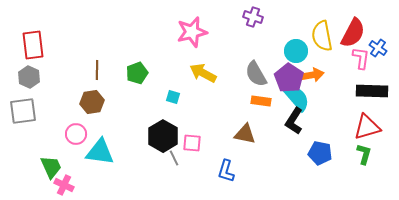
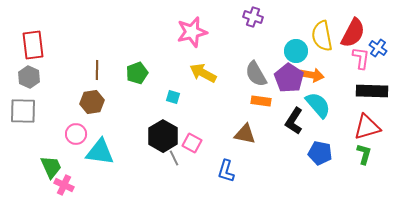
orange arrow: rotated 20 degrees clockwise
cyan semicircle: moved 21 px right, 7 px down
gray square: rotated 8 degrees clockwise
pink square: rotated 24 degrees clockwise
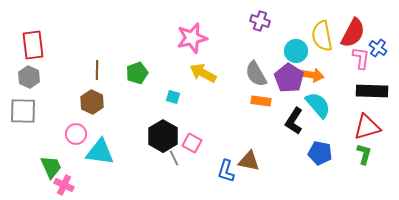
purple cross: moved 7 px right, 4 px down
pink star: moved 6 px down
brown hexagon: rotated 25 degrees counterclockwise
brown triangle: moved 4 px right, 27 px down
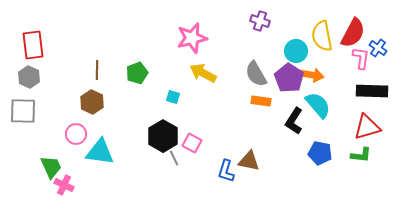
green L-shape: moved 3 px left, 1 px down; rotated 80 degrees clockwise
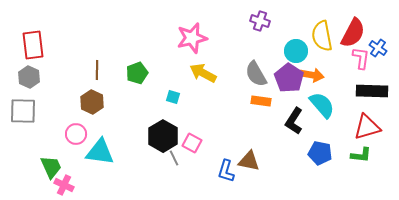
cyan semicircle: moved 4 px right
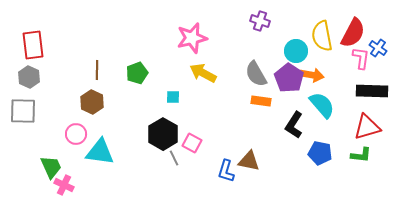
cyan square: rotated 16 degrees counterclockwise
black L-shape: moved 4 px down
black hexagon: moved 2 px up
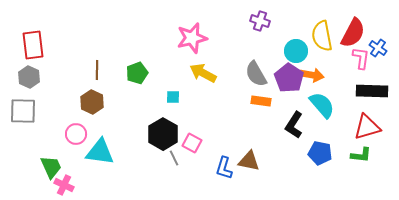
blue L-shape: moved 2 px left, 3 px up
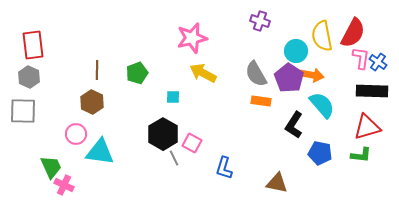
blue cross: moved 14 px down
brown triangle: moved 28 px right, 22 px down
